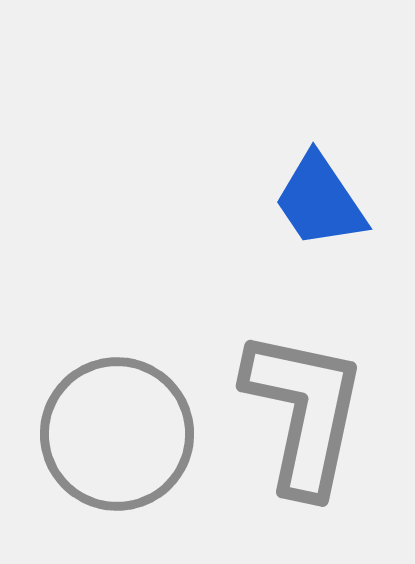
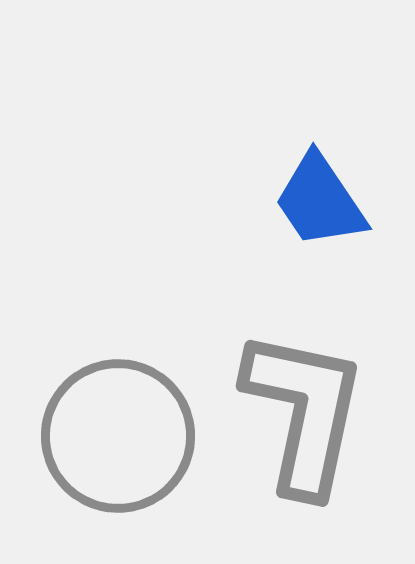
gray circle: moved 1 px right, 2 px down
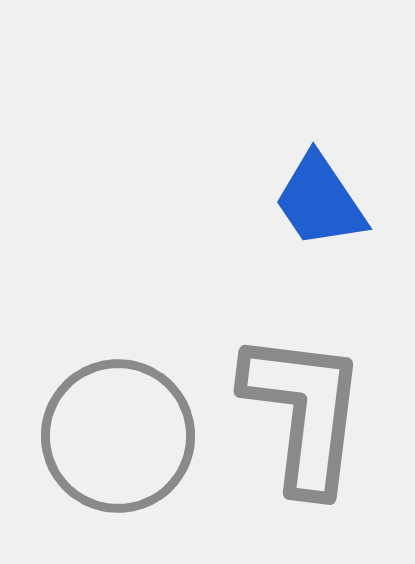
gray L-shape: rotated 5 degrees counterclockwise
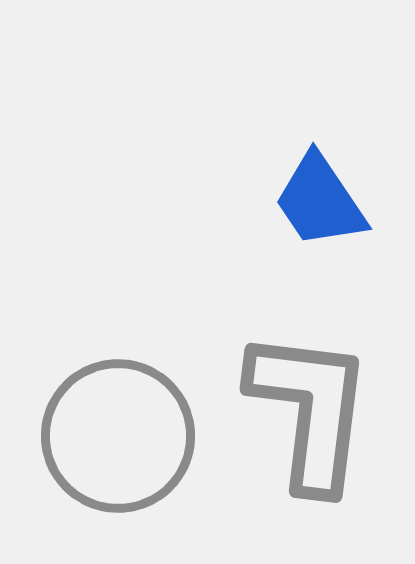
gray L-shape: moved 6 px right, 2 px up
